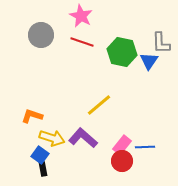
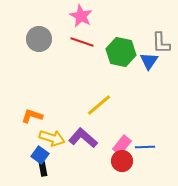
gray circle: moved 2 px left, 4 px down
green hexagon: moved 1 px left
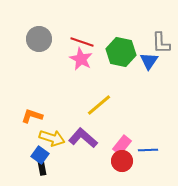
pink star: moved 43 px down
blue line: moved 3 px right, 3 px down
black rectangle: moved 1 px left, 1 px up
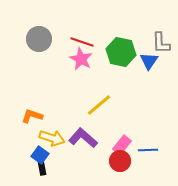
red circle: moved 2 px left
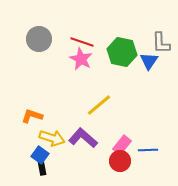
green hexagon: moved 1 px right
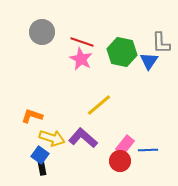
gray circle: moved 3 px right, 7 px up
pink rectangle: moved 3 px right
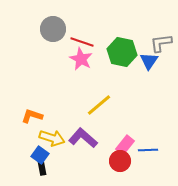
gray circle: moved 11 px right, 3 px up
gray L-shape: rotated 85 degrees clockwise
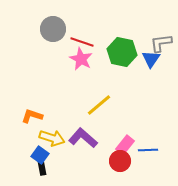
blue triangle: moved 2 px right, 2 px up
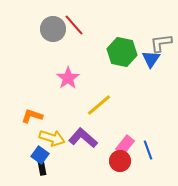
red line: moved 8 px left, 17 px up; rotated 30 degrees clockwise
pink star: moved 13 px left, 19 px down; rotated 10 degrees clockwise
blue line: rotated 72 degrees clockwise
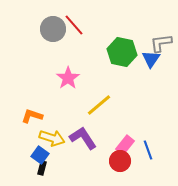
purple L-shape: rotated 16 degrees clockwise
black rectangle: rotated 24 degrees clockwise
